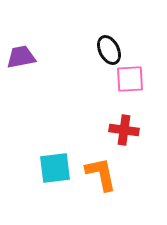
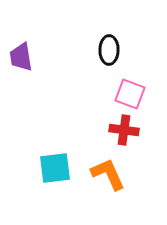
black ellipse: rotated 28 degrees clockwise
purple trapezoid: rotated 88 degrees counterclockwise
pink square: moved 15 px down; rotated 24 degrees clockwise
orange L-shape: moved 7 px right; rotated 12 degrees counterclockwise
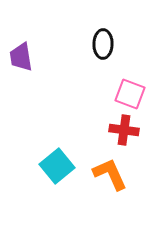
black ellipse: moved 6 px left, 6 px up
cyan square: moved 2 px right, 2 px up; rotated 32 degrees counterclockwise
orange L-shape: moved 2 px right
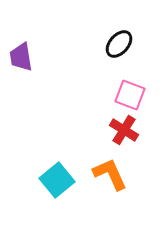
black ellipse: moved 16 px right; rotated 40 degrees clockwise
pink square: moved 1 px down
red cross: rotated 24 degrees clockwise
cyan square: moved 14 px down
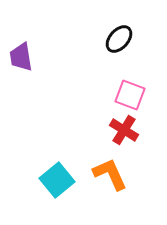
black ellipse: moved 5 px up
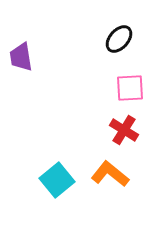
pink square: moved 7 px up; rotated 24 degrees counterclockwise
orange L-shape: rotated 27 degrees counterclockwise
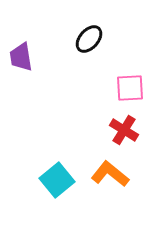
black ellipse: moved 30 px left
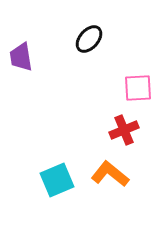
pink square: moved 8 px right
red cross: rotated 36 degrees clockwise
cyan square: rotated 16 degrees clockwise
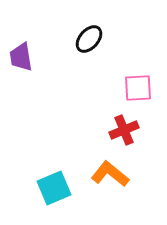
cyan square: moved 3 px left, 8 px down
